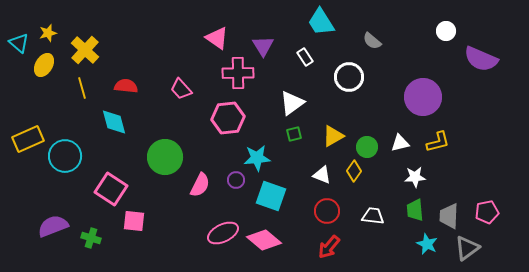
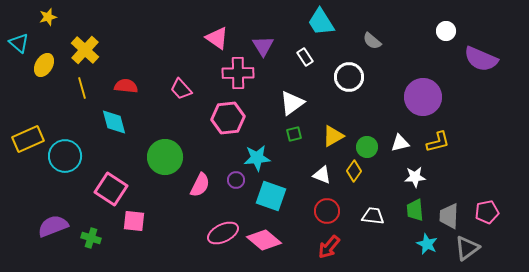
yellow star at (48, 33): moved 16 px up
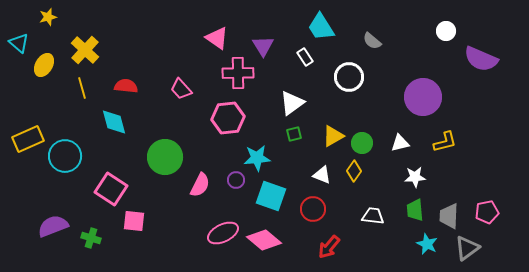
cyan trapezoid at (321, 22): moved 5 px down
yellow L-shape at (438, 142): moved 7 px right
green circle at (367, 147): moved 5 px left, 4 px up
red circle at (327, 211): moved 14 px left, 2 px up
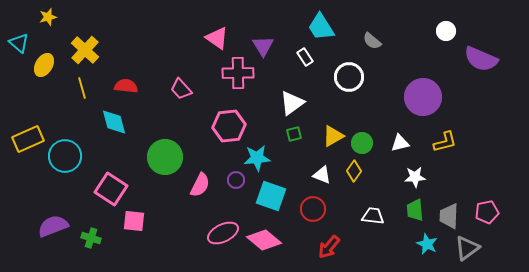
pink hexagon at (228, 118): moved 1 px right, 8 px down
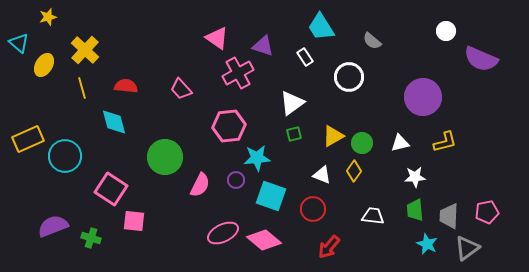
purple triangle at (263, 46): rotated 40 degrees counterclockwise
pink cross at (238, 73): rotated 28 degrees counterclockwise
